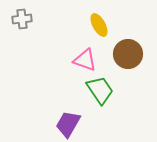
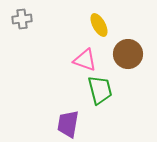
green trapezoid: rotated 20 degrees clockwise
purple trapezoid: rotated 20 degrees counterclockwise
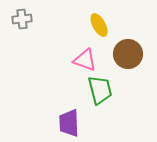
purple trapezoid: moved 1 px right, 1 px up; rotated 12 degrees counterclockwise
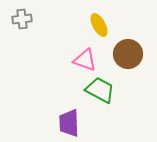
green trapezoid: rotated 48 degrees counterclockwise
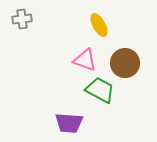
brown circle: moved 3 px left, 9 px down
purple trapezoid: rotated 84 degrees counterclockwise
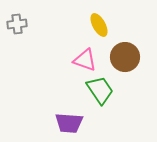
gray cross: moved 5 px left, 5 px down
brown circle: moved 6 px up
green trapezoid: rotated 28 degrees clockwise
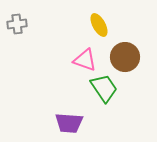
green trapezoid: moved 4 px right, 2 px up
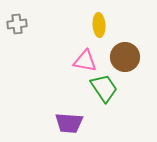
yellow ellipse: rotated 25 degrees clockwise
pink triangle: moved 1 px down; rotated 10 degrees counterclockwise
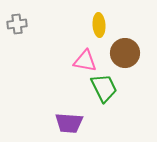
brown circle: moved 4 px up
green trapezoid: rotated 8 degrees clockwise
